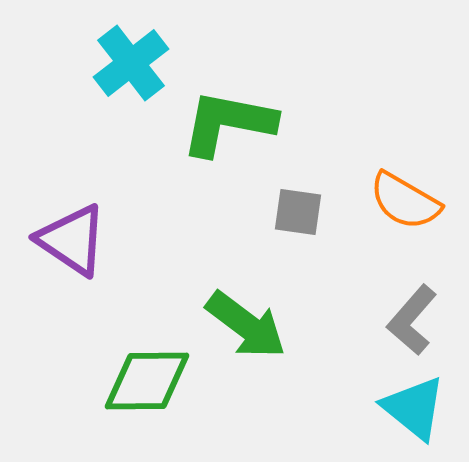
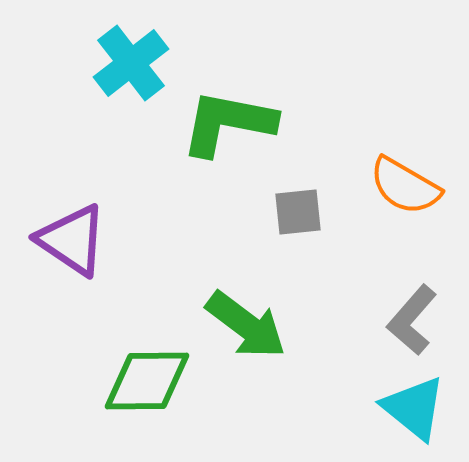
orange semicircle: moved 15 px up
gray square: rotated 14 degrees counterclockwise
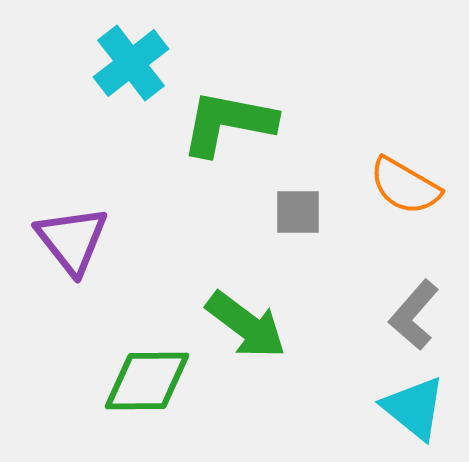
gray square: rotated 6 degrees clockwise
purple triangle: rotated 18 degrees clockwise
gray L-shape: moved 2 px right, 5 px up
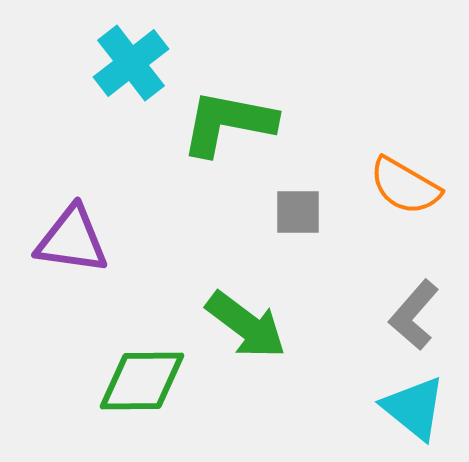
purple triangle: rotated 44 degrees counterclockwise
green diamond: moved 5 px left
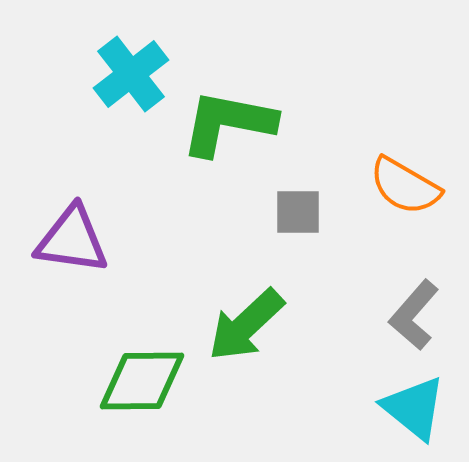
cyan cross: moved 11 px down
green arrow: rotated 100 degrees clockwise
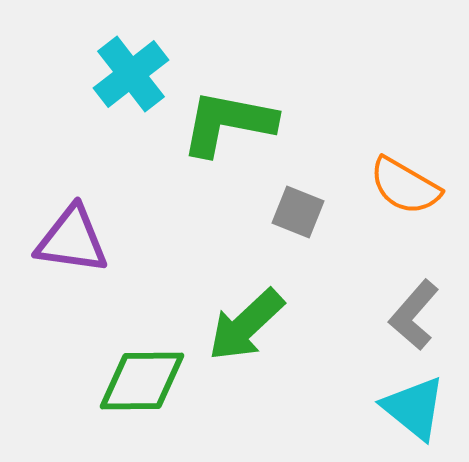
gray square: rotated 22 degrees clockwise
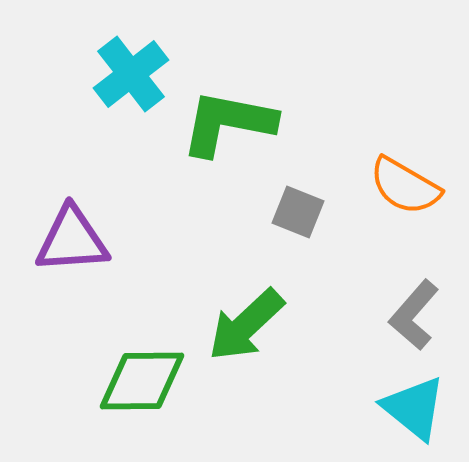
purple triangle: rotated 12 degrees counterclockwise
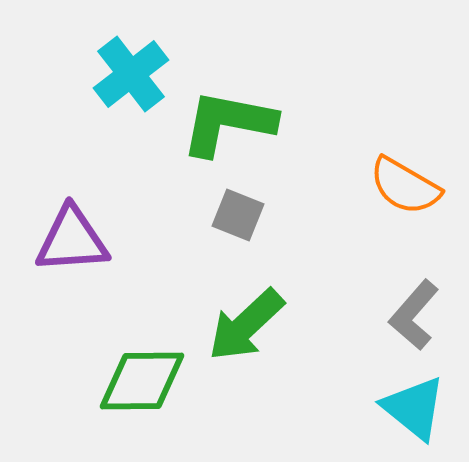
gray square: moved 60 px left, 3 px down
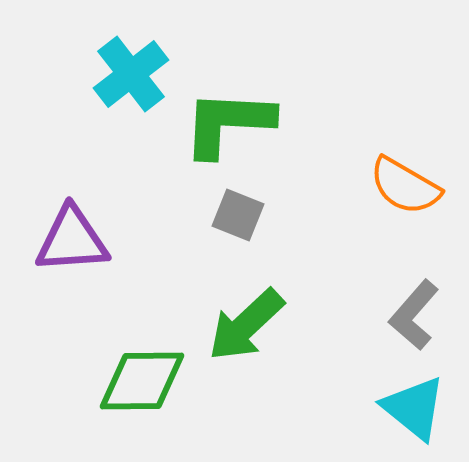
green L-shape: rotated 8 degrees counterclockwise
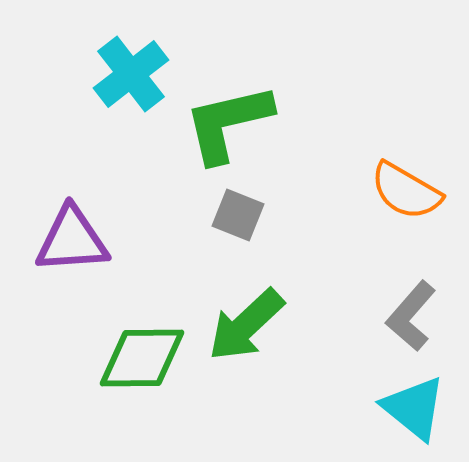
green L-shape: rotated 16 degrees counterclockwise
orange semicircle: moved 1 px right, 5 px down
gray L-shape: moved 3 px left, 1 px down
green diamond: moved 23 px up
